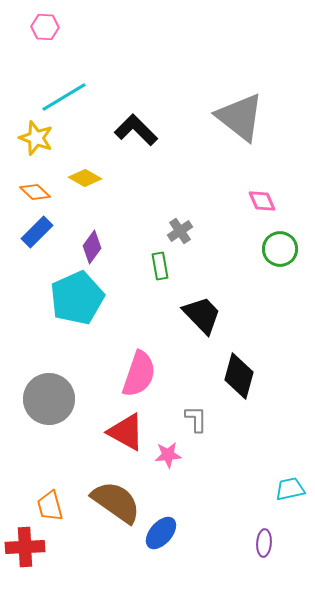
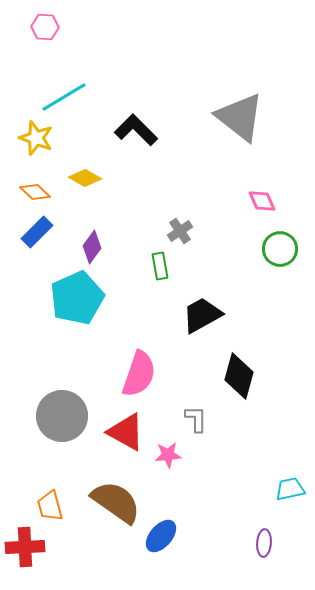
black trapezoid: rotated 75 degrees counterclockwise
gray circle: moved 13 px right, 17 px down
blue ellipse: moved 3 px down
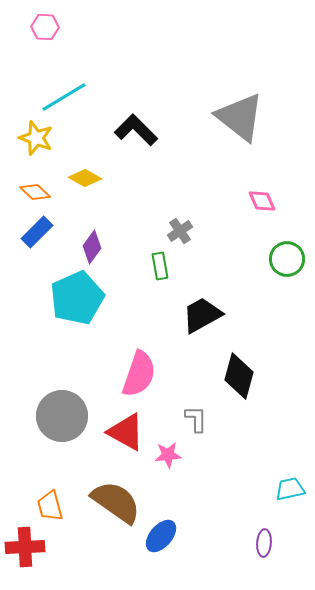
green circle: moved 7 px right, 10 px down
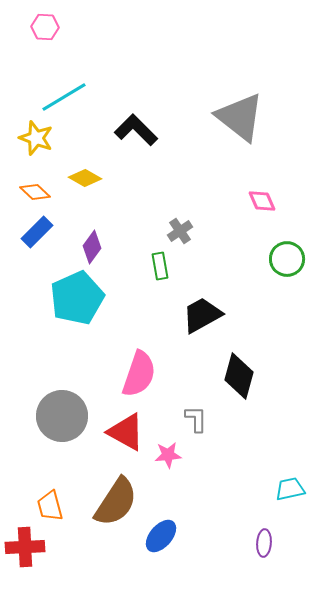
brown semicircle: rotated 88 degrees clockwise
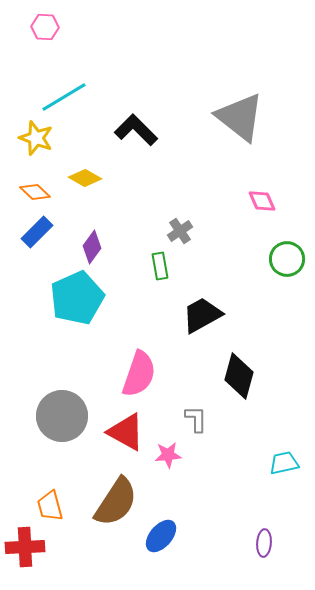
cyan trapezoid: moved 6 px left, 26 px up
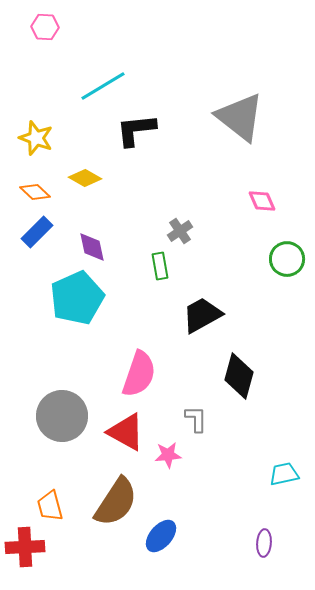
cyan line: moved 39 px right, 11 px up
black L-shape: rotated 51 degrees counterclockwise
purple diamond: rotated 48 degrees counterclockwise
cyan trapezoid: moved 11 px down
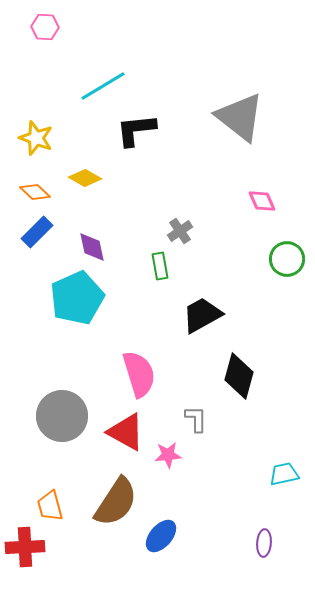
pink semicircle: rotated 36 degrees counterclockwise
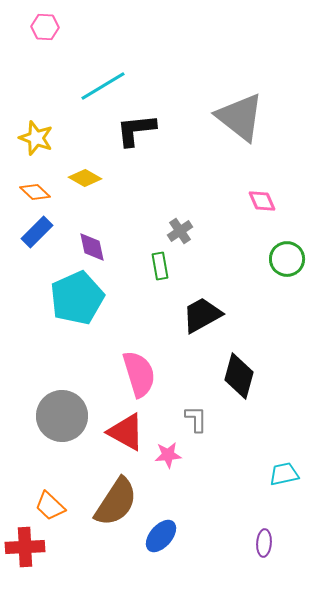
orange trapezoid: rotated 32 degrees counterclockwise
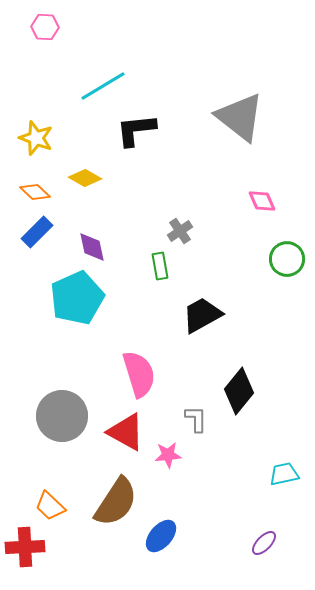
black diamond: moved 15 px down; rotated 24 degrees clockwise
purple ellipse: rotated 40 degrees clockwise
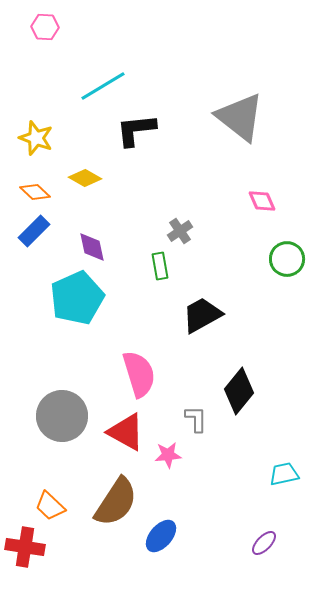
blue rectangle: moved 3 px left, 1 px up
red cross: rotated 12 degrees clockwise
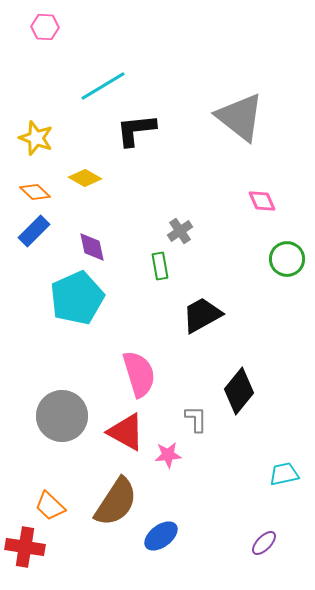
blue ellipse: rotated 12 degrees clockwise
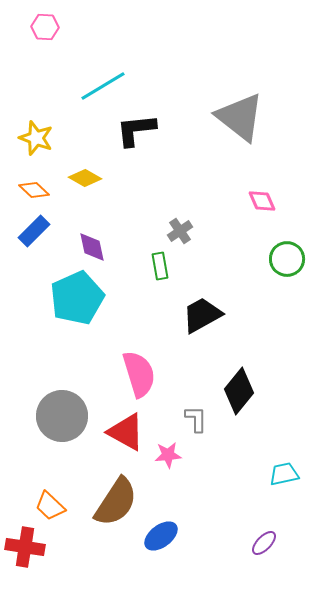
orange diamond: moved 1 px left, 2 px up
